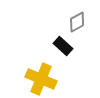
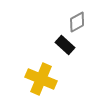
black rectangle: moved 2 px right, 1 px up
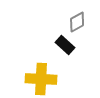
yellow cross: rotated 20 degrees counterclockwise
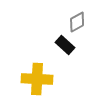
yellow cross: moved 4 px left
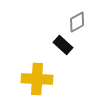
black rectangle: moved 2 px left
